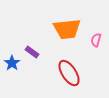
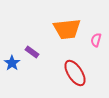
red ellipse: moved 6 px right
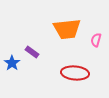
red ellipse: rotated 52 degrees counterclockwise
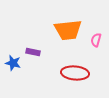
orange trapezoid: moved 1 px right, 1 px down
purple rectangle: moved 1 px right; rotated 24 degrees counterclockwise
blue star: moved 1 px right; rotated 21 degrees counterclockwise
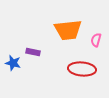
red ellipse: moved 7 px right, 4 px up
